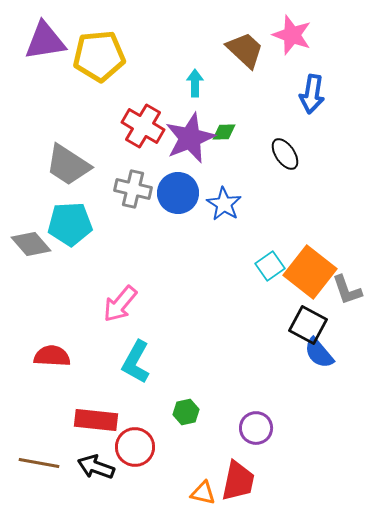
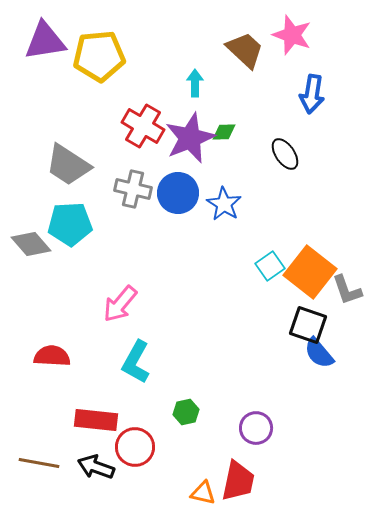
black square: rotated 9 degrees counterclockwise
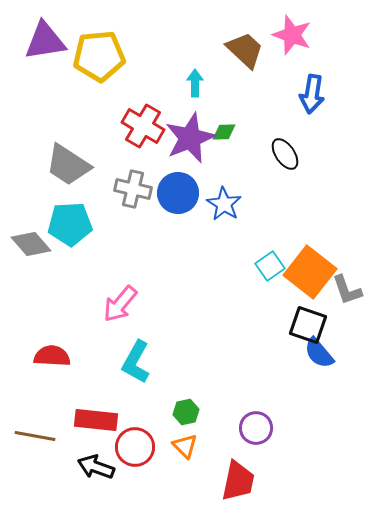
brown line: moved 4 px left, 27 px up
orange triangle: moved 18 px left, 47 px up; rotated 32 degrees clockwise
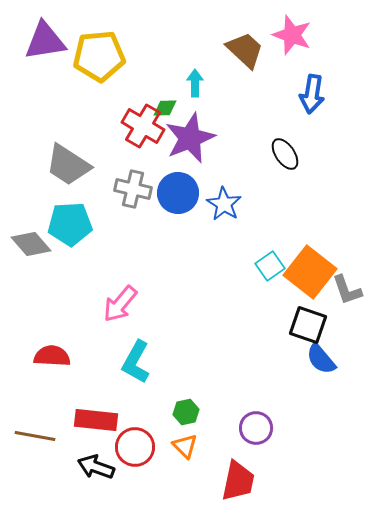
green diamond: moved 59 px left, 24 px up
blue semicircle: moved 2 px right, 6 px down
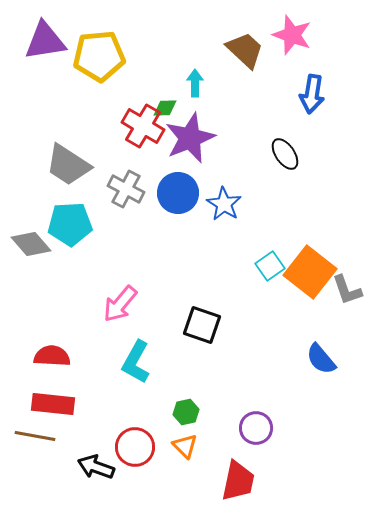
gray cross: moved 7 px left; rotated 15 degrees clockwise
black square: moved 106 px left
red rectangle: moved 43 px left, 16 px up
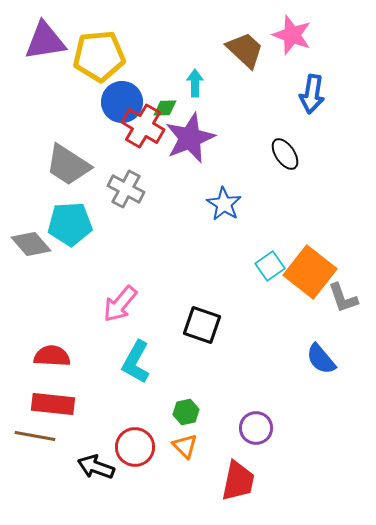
blue circle: moved 56 px left, 91 px up
gray L-shape: moved 4 px left, 8 px down
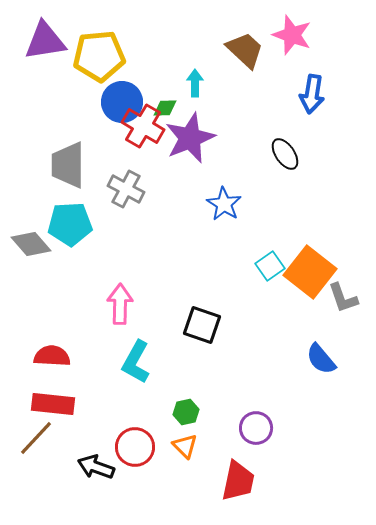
gray trapezoid: rotated 57 degrees clockwise
pink arrow: rotated 141 degrees clockwise
brown line: moved 1 px right, 2 px down; rotated 57 degrees counterclockwise
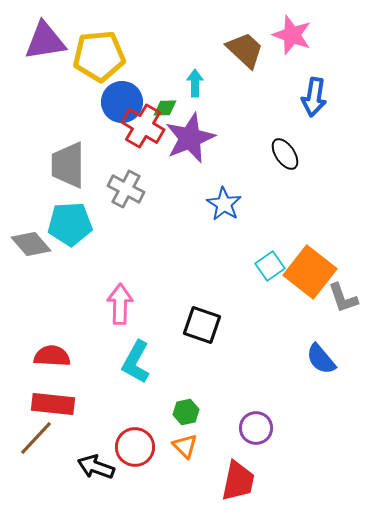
blue arrow: moved 2 px right, 3 px down
